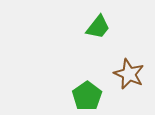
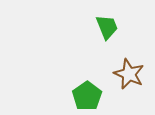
green trapezoid: moved 9 px right; rotated 60 degrees counterclockwise
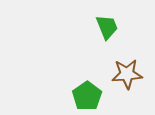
brown star: moved 2 px left; rotated 28 degrees counterclockwise
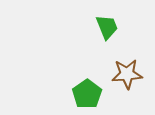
green pentagon: moved 2 px up
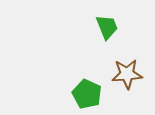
green pentagon: rotated 12 degrees counterclockwise
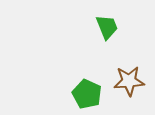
brown star: moved 2 px right, 7 px down
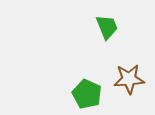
brown star: moved 2 px up
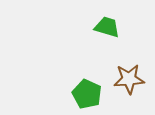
green trapezoid: rotated 52 degrees counterclockwise
